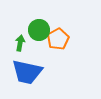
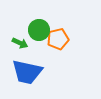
orange pentagon: rotated 15 degrees clockwise
green arrow: rotated 105 degrees clockwise
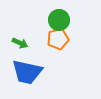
green circle: moved 20 px right, 10 px up
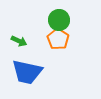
orange pentagon: rotated 25 degrees counterclockwise
green arrow: moved 1 px left, 2 px up
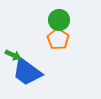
green arrow: moved 6 px left, 14 px down
blue trapezoid: rotated 24 degrees clockwise
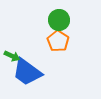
orange pentagon: moved 2 px down
green arrow: moved 1 px left, 1 px down
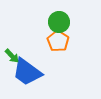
green circle: moved 2 px down
green arrow: rotated 21 degrees clockwise
